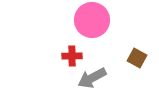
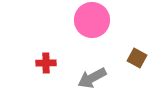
red cross: moved 26 px left, 7 px down
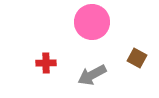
pink circle: moved 2 px down
gray arrow: moved 3 px up
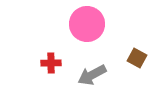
pink circle: moved 5 px left, 2 px down
red cross: moved 5 px right
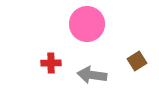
brown square: moved 3 px down; rotated 30 degrees clockwise
gray arrow: rotated 36 degrees clockwise
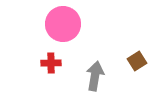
pink circle: moved 24 px left
gray arrow: moved 3 px right, 1 px down; rotated 92 degrees clockwise
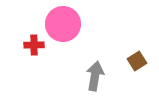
red cross: moved 17 px left, 18 px up
